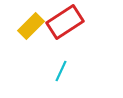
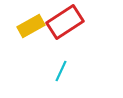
yellow rectangle: rotated 16 degrees clockwise
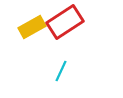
yellow rectangle: moved 1 px right, 1 px down
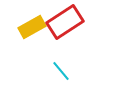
cyan line: rotated 65 degrees counterclockwise
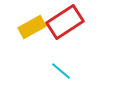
cyan line: rotated 10 degrees counterclockwise
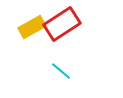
red rectangle: moved 3 px left, 2 px down
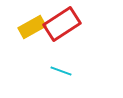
cyan line: rotated 20 degrees counterclockwise
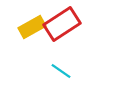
cyan line: rotated 15 degrees clockwise
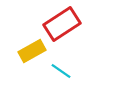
yellow rectangle: moved 24 px down
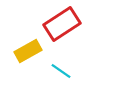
yellow rectangle: moved 4 px left
